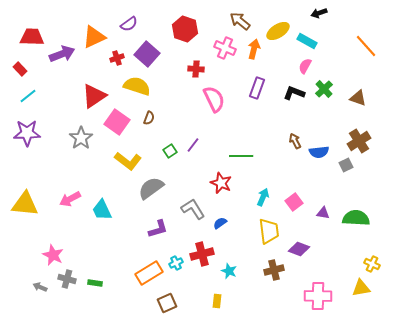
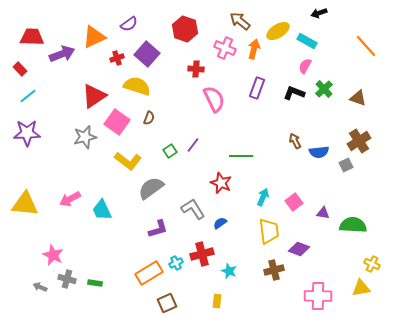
gray star at (81, 138): moved 4 px right, 1 px up; rotated 20 degrees clockwise
green semicircle at (356, 218): moved 3 px left, 7 px down
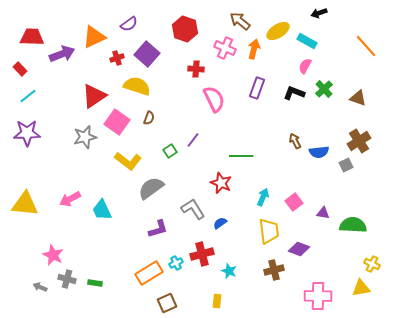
purple line at (193, 145): moved 5 px up
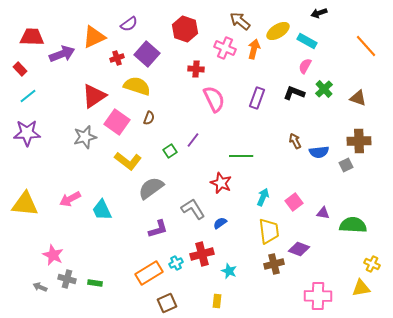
purple rectangle at (257, 88): moved 10 px down
brown cross at (359, 141): rotated 30 degrees clockwise
brown cross at (274, 270): moved 6 px up
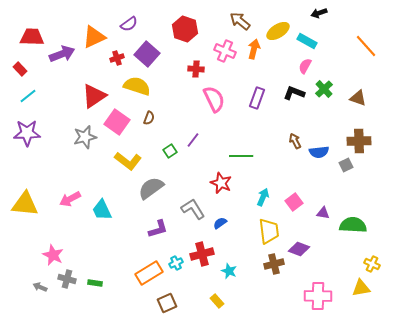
pink cross at (225, 48): moved 3 px down
yellow rectangle at (217, 301): rotated 48 degrees counterclockwise
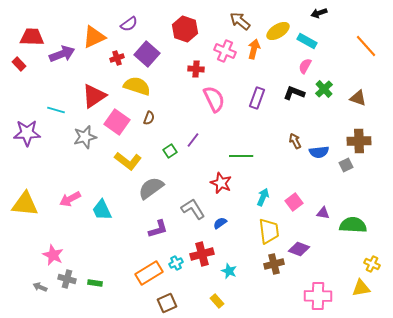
red rectangle at (20, 69): moved 1 px left, 5 px up
cyan line at (28, 96): moved 28 px right, 14 px down; rotated 54 degrees clockwise
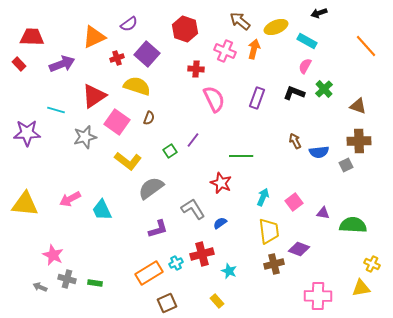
yellow ellipse at (278, 31): moved 2 px left, 4 px up; rotated 10 degrees clockwise
purple arrow at (62, 54): moved 10 px down
brown triangle at (358, 98): moved 8 px down
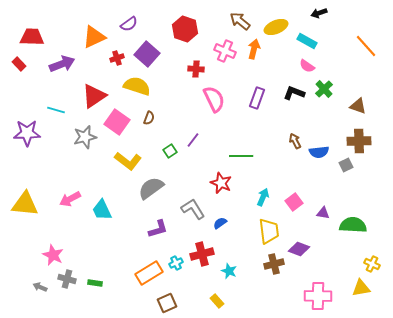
pink semicircle at (305, 66): moved 2 px right; rotated 84 degrees counterclockwise
